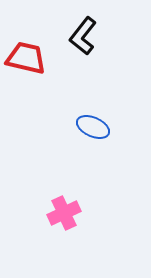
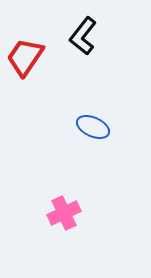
red trapezoid: moved 1 px left, 1 px up; rotated 69 degrees counterclockwise
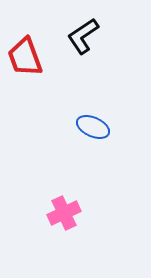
black L-shape: rotated 18 degrees clockwise
red trapezoid: rotated 54 degrees counterclockwise
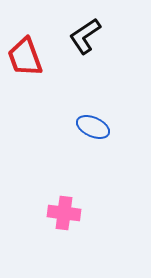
black L-shape: moved 2 px right
pink cross: rotated 32 degrees clockwise
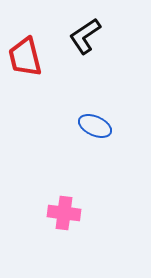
red trapezoid: rotated 6 degrees clockwise
blue ellipse: moved 2 px right, 1 px up
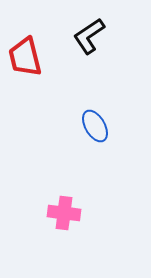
black L-shape: moved 4 px right
blue ellipse: rotated 36 degrees clockwise
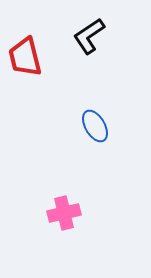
pink cross: rotated 20 degrees counterclockwise
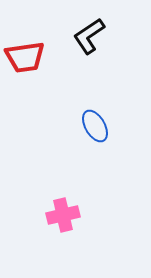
red trapezoid: rotated 84 degrees counterclockwise
pink cross: moved 1 px left, 2 px down
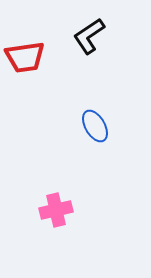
pink cross: moved 7 px left, 5 px up
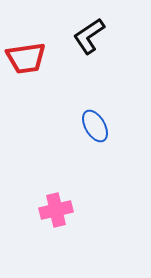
red trapezoid: moved 1 px right, 1 px down
